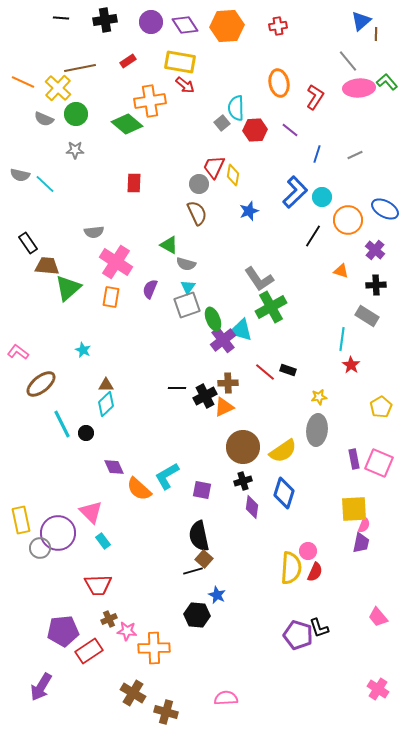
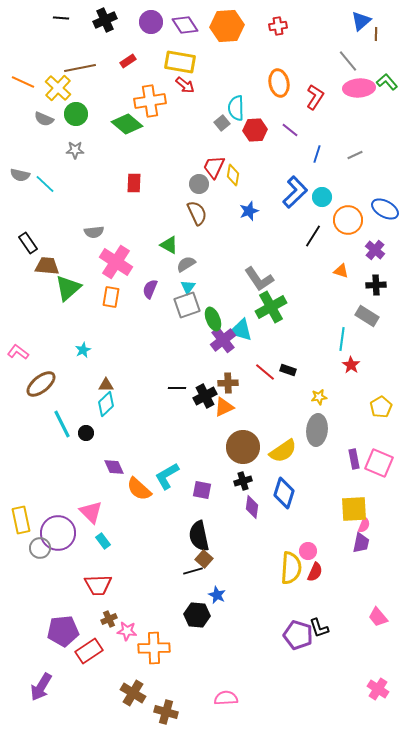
black cross at (105, 20): rotated 15 degrees counterclockwise
gray semicircle at (186, 264): rotated 132 degrees clockwise
cyan star at (83, 350): rotated 21 degrees clockwise
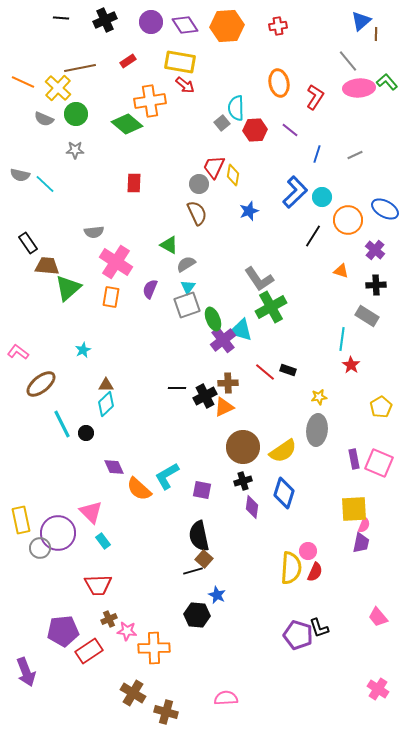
purple arrow at (41, 687): moved 15 px left, 15 px up; rotated 52 degrees counterclockwise
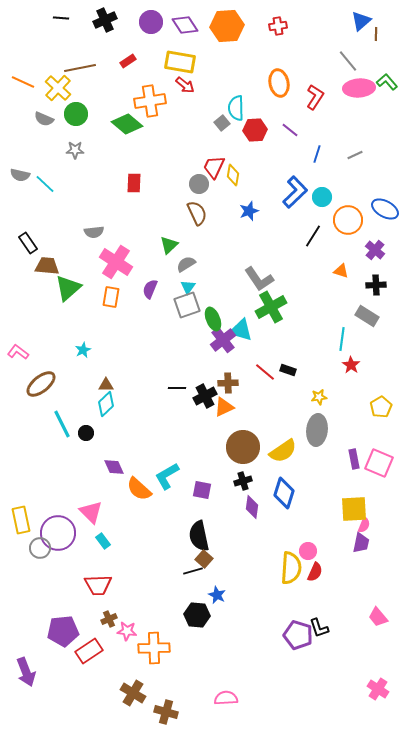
green triangle at (169, 245): rotated 48 degrees clockwise
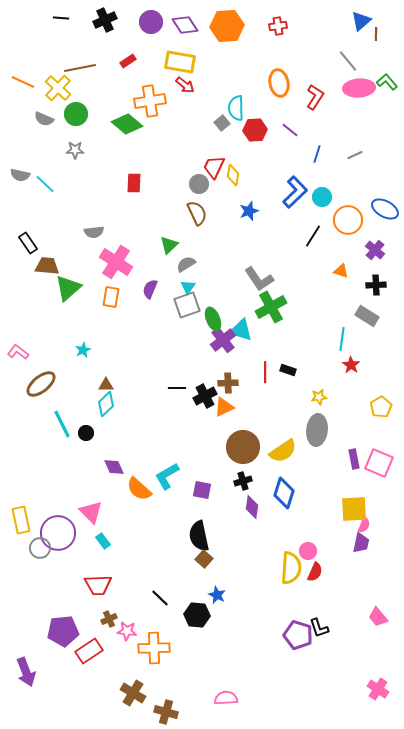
red line at (265, 372): rotated 50 degrees clockwise
black line at (193, 571): moved 33 px left, 27 px down; rotated 60 degrees clockwise
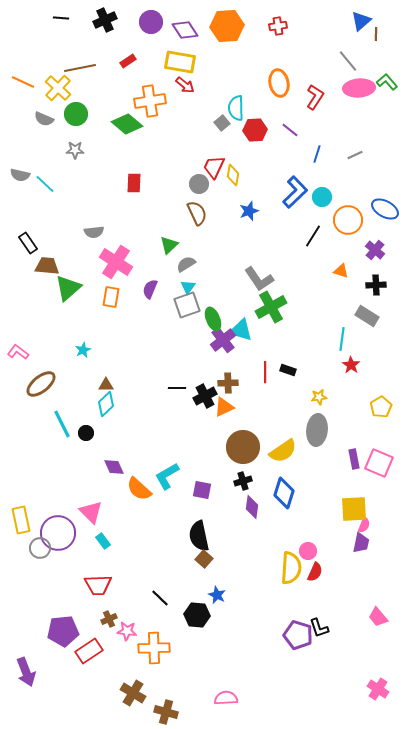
purple diamond at (185, 25): moved 5 px down
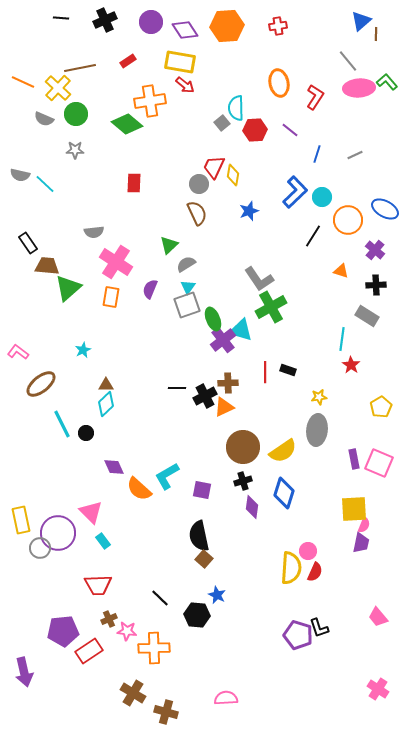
purple arrow at (26, 672): moved 2 px left; rotated 8 degrees clockwise
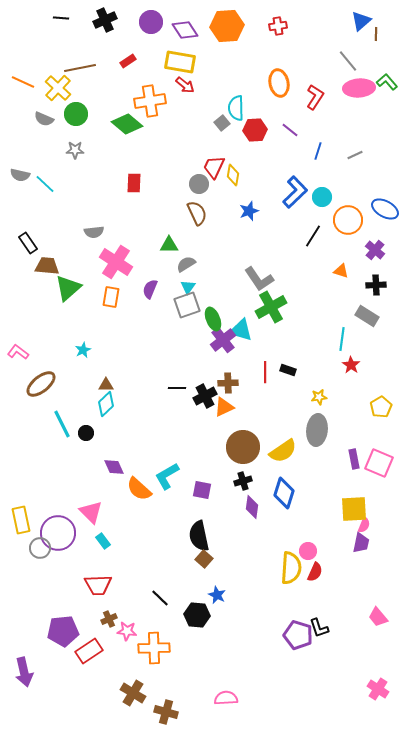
blue line at (317, 154): moved 1 px right, 3 px up
green triangle at (169, 245): rotated 42 degrees clockwise
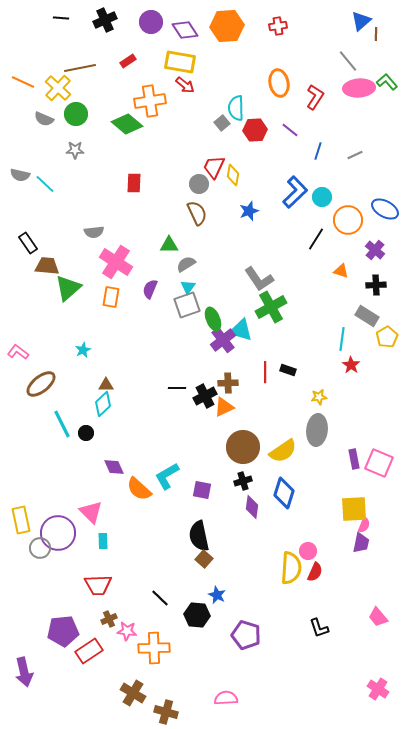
black line at (313, 236): moved 3 px right, 3 px down
cyan diamond at (106, 404): moved 3 px left
yellow pentagon at (381, 407): moved 6 px right, 70 px up
cyan rectangle at (103, 541): rotated 35 degrees clockwise
purple pentagon at (298, 635): moved 52 px left
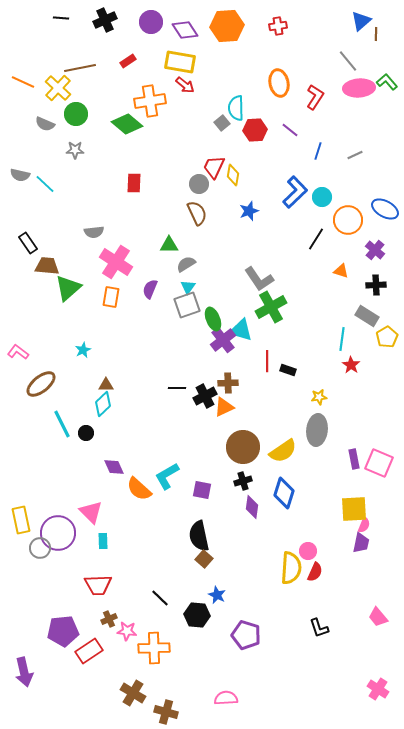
gray semicircle at (44, 119): moved 1 px right, 5 px down
red line at (265, 372): moved 2 px right, 11 px up
